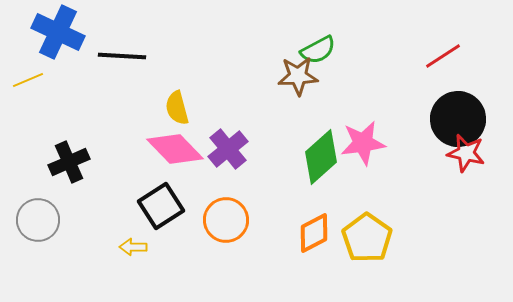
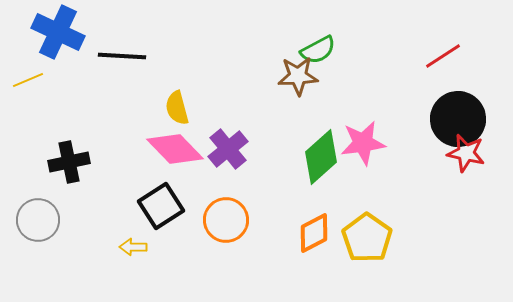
black cross: rotated 12 degrees clockwise
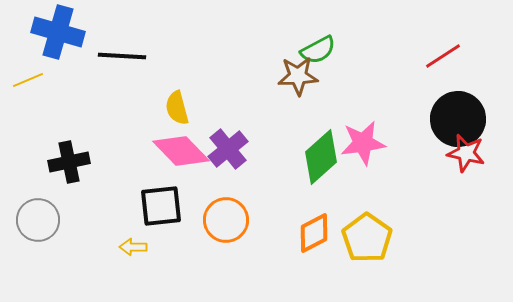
blue cross: rotated 9 degrees counterclockwise
pink diamond: moved 6 px right, 2 px down
black square: rotated 27 degrees clockwise
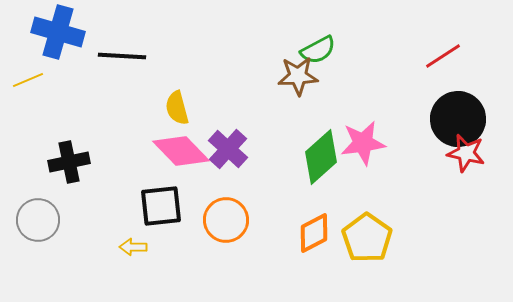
purple cross: rotated 9 degrees counterclockwise
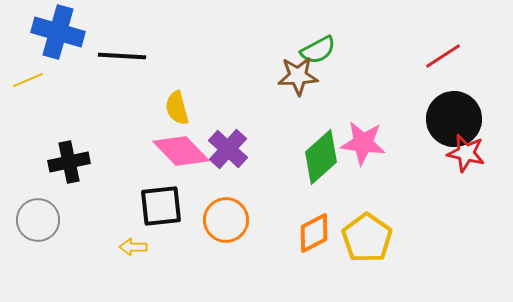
black circle: moved 4 px left
pink star: rotated 15 degrees clockwise
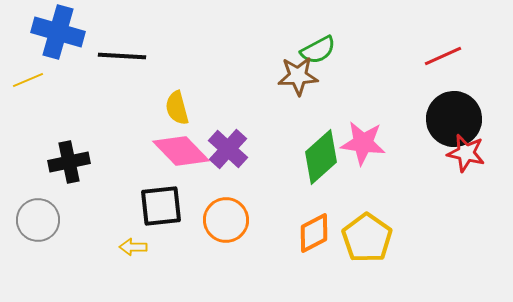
red line: rotated 9 degrees clockwise
